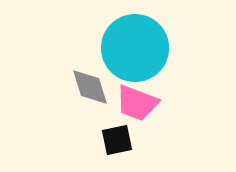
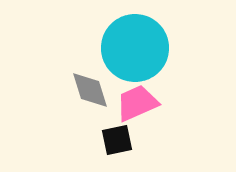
gray diamond: moved 3 px down
pink trapezoid: rotated 135 degrees clockwise
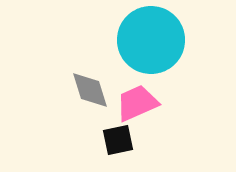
cyan circle: moved 16 px right, 8 px up
black square: moved 1 px right
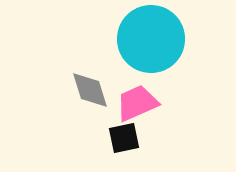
cyan circle: moved 1 px up
black square: moved 6 px right, 2 px up
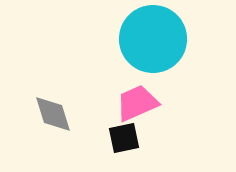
cyan circle: moved 2 px right
gray diamond: moved 37 px left, 24 px down
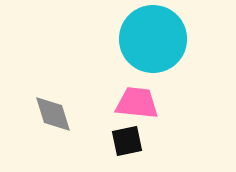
pink trapezoid: rotated 30 degrees clockwise
black square: moved 3 px right, 3 px down
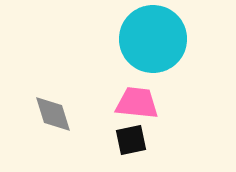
black square: moved 4 px right, 1 px up
